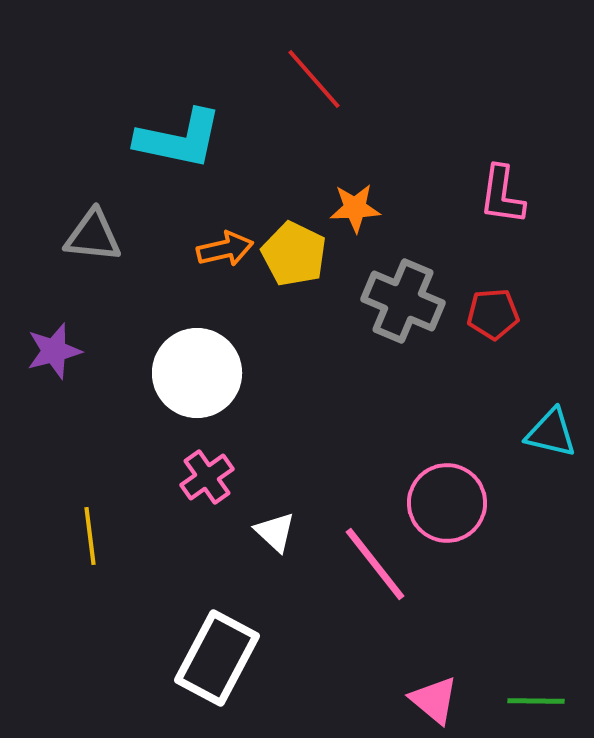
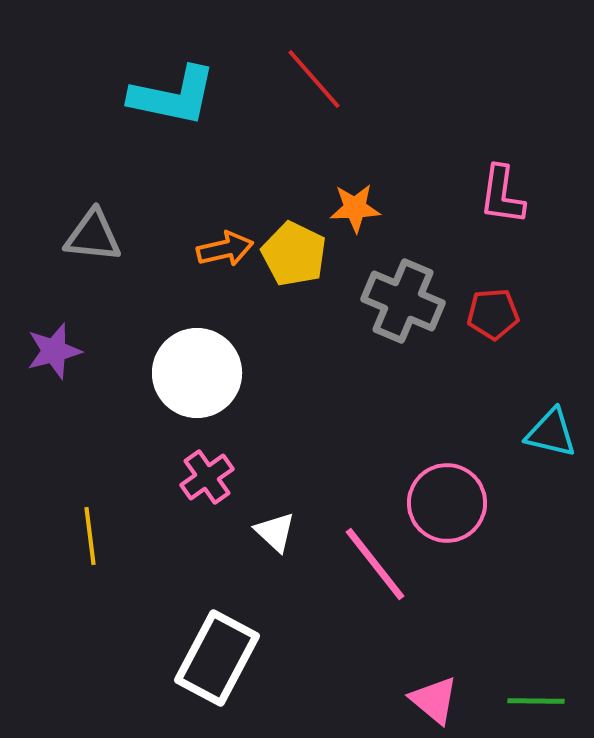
cyan L-shape: moved 6 px left, 43 px up
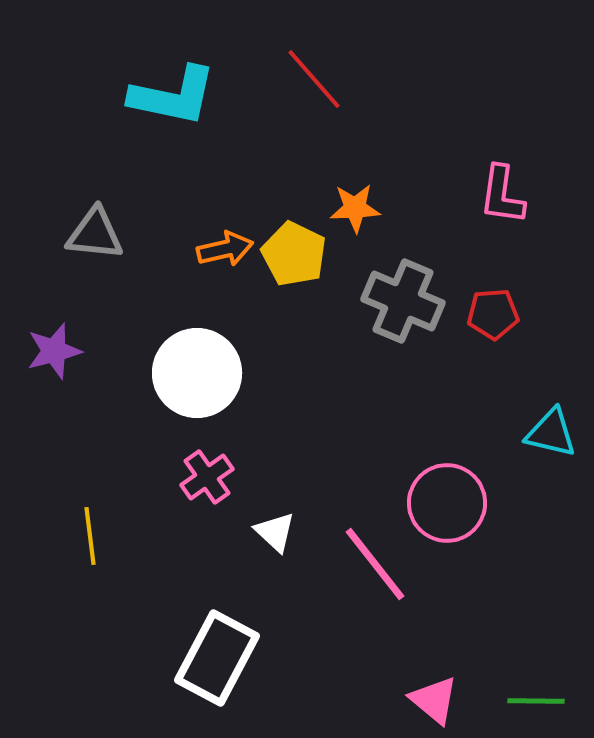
gray triangle: moved 2 px right, 2 px up
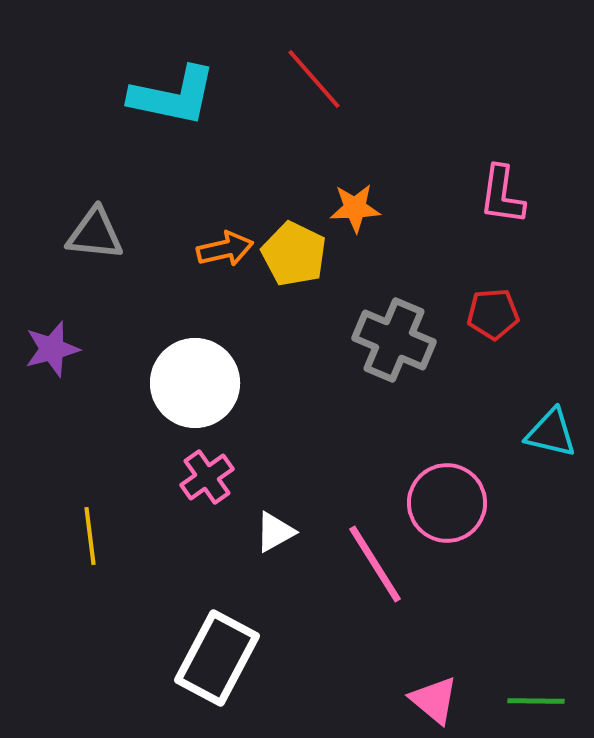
gray cross: moved 9 px left, 39 px down
purple star: moved 2 px left, 2 px up
white circle: moved 2 px left, 10 px down
white triangle: rotated 48 degrees clockwise
pink line: rotated 6 degrees clockwise
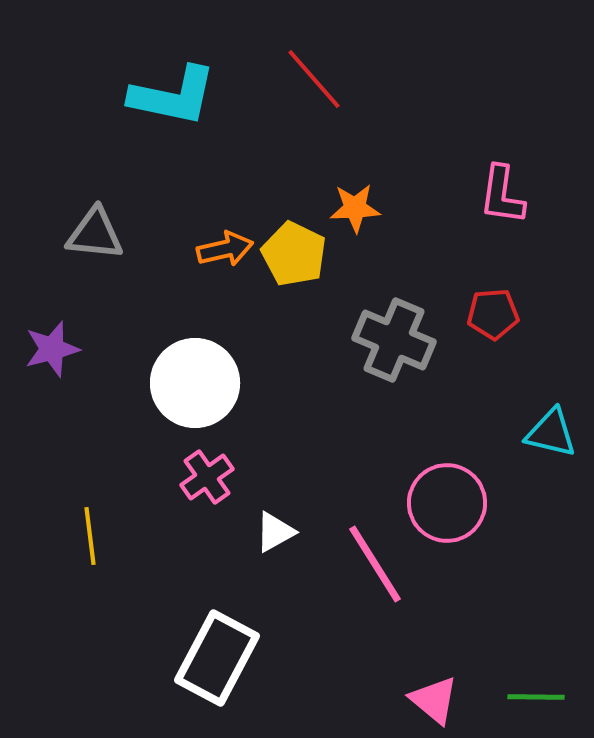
green line: moved 4 px up
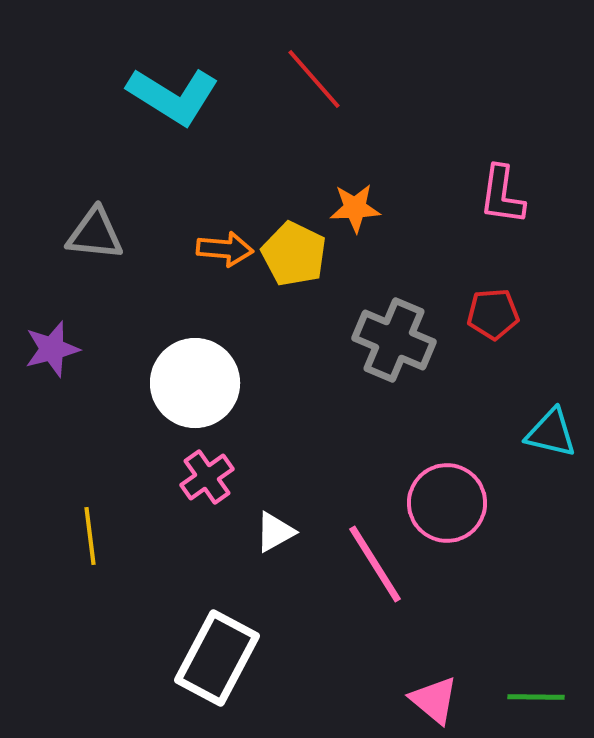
cyan L-shape: rotated 20 degrees clockwise
orange arrow: rotated 18 degrees clockwise
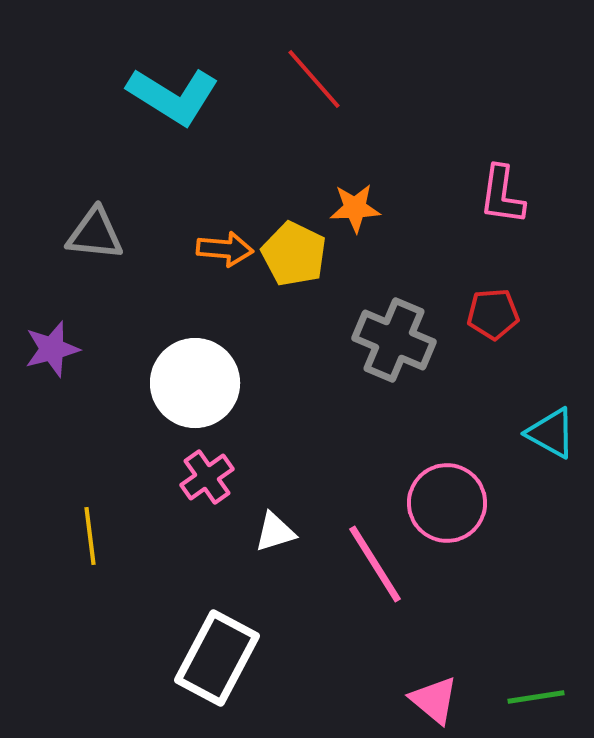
cyan triangle: rotated 16 degrees clockwise
white triangle: rotated 12 degrees clockwise
green line: rotated 10 degrees counterclockwise
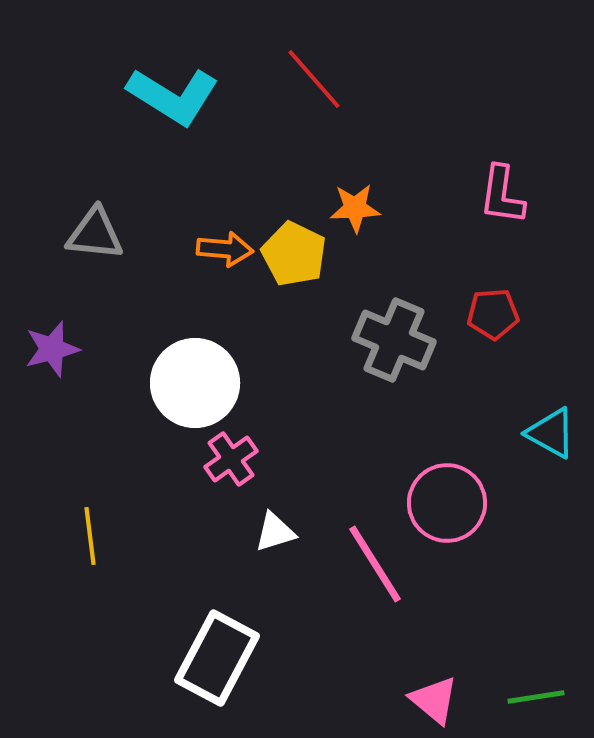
pink cross: moved 24 px right, 18 px up
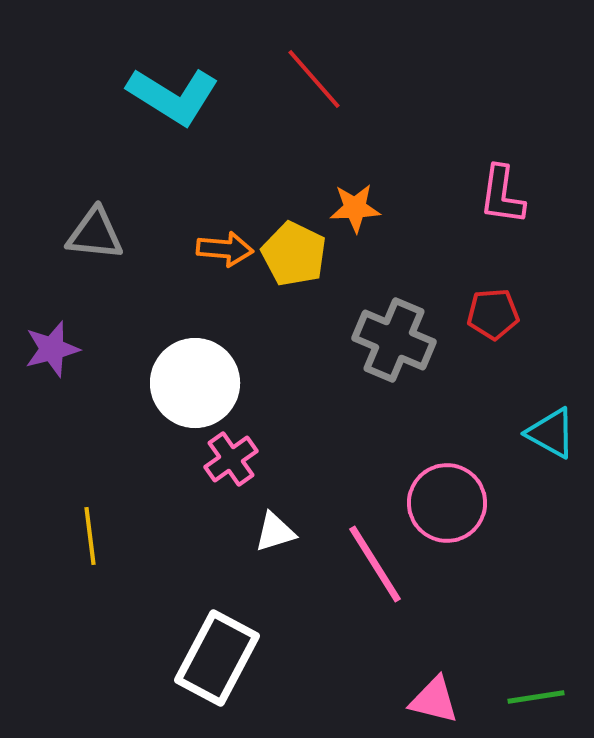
pink triangle: rotated 26 degrees counterclockwise
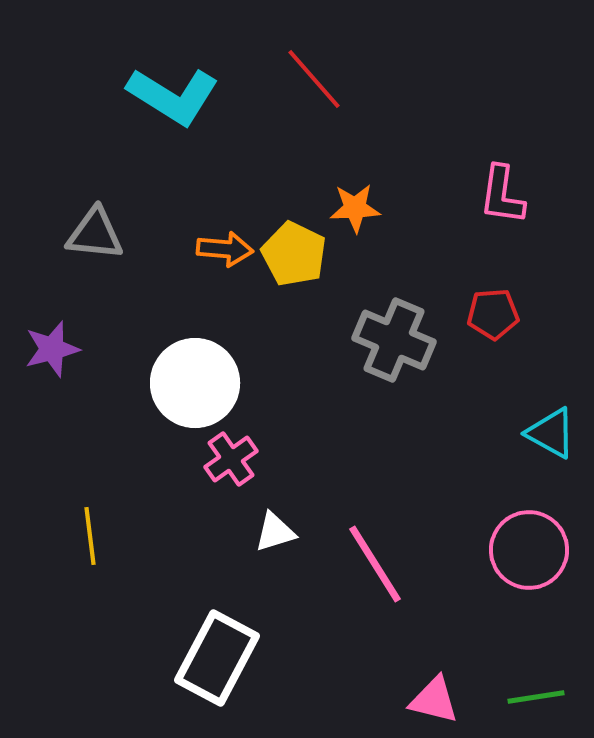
pink circle: moved 82 px right, 47 px down
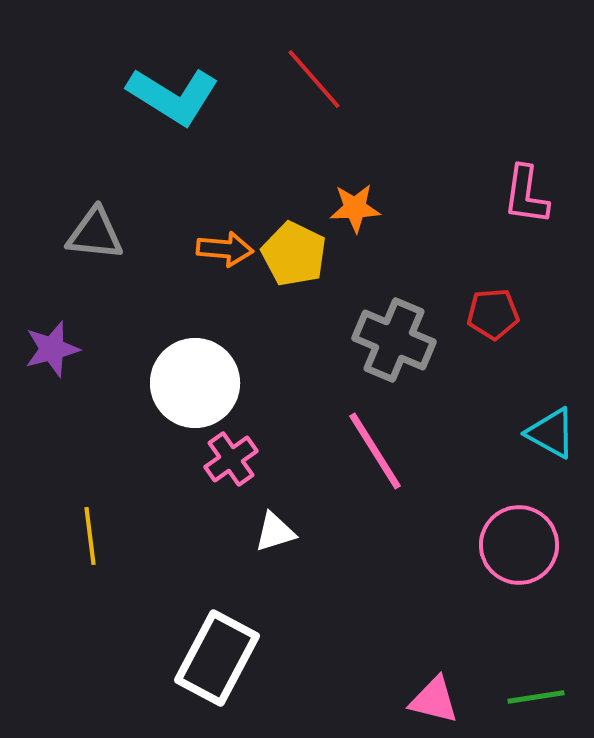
pink L-shape: moved 24 px right
pink circle: moved 10 px left, 5 px up
pink line: moved 113 px up
